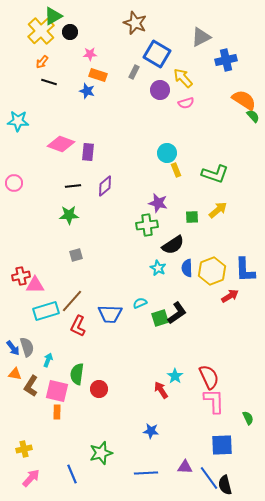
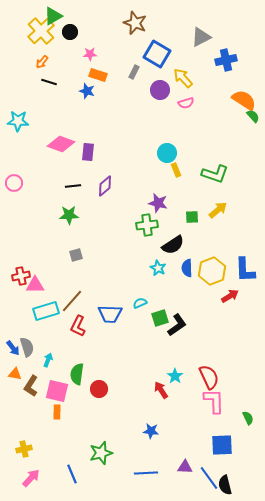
black L-shape at (177, 313): moved 12 px down
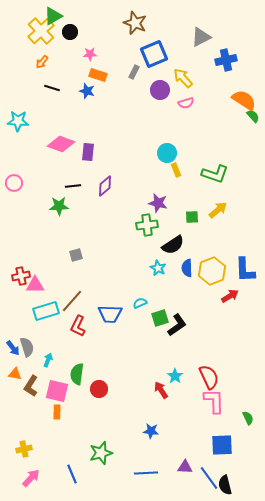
blue square at (157, 54): moved 3 px left; rotated 36 degrees clockwise
black line at (49, 82): moved 3 px right, 6 px down
green star at (69, 215): moved 10 px left, 9 px up
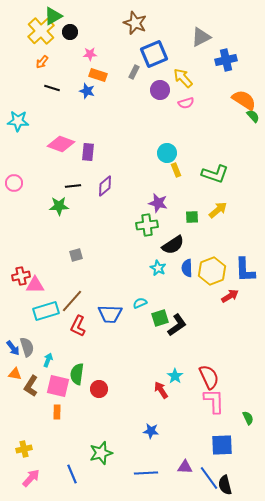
pink square at (57, 391): moved 1 px right, 5 px up
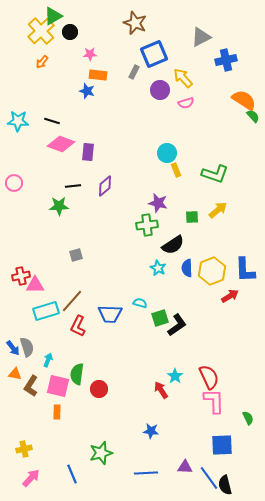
orange rectangle at (98, 75): rotated 12 degrees counterclockwise
black line at (52, 88): moved 33 px down
cyan semicircle at (140, 303): rotated 40 degrees clockwise
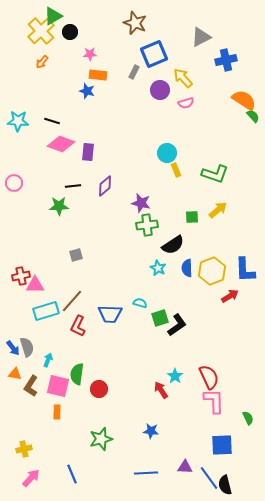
purple star at (158, 203): moved 17 px left
green star at (101, 453): moved 14 px up
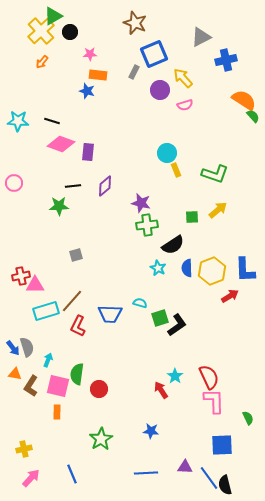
pink semicircle at (186, 103): moved 1 px left, 2 px down
green star at (101, 439): rotated 15 degrees counterclockwise
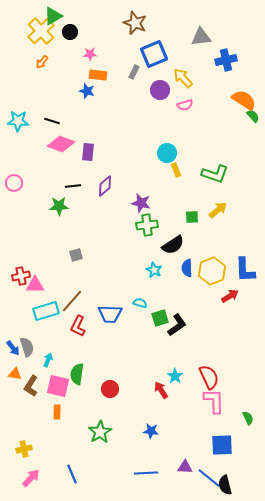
gray triangle at (201, 37): rotated 20 degrees clockwise
cyan star at (158, 268): moved 4 px left, 2 px down
red circle at (99, 389): moved 11 px right
green star at (101, 439): moved 1 px left, 7 px up
blue line at (209, 478): rotated 15 degrees counterclockwise
